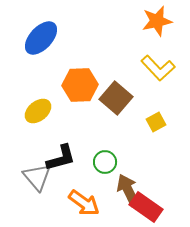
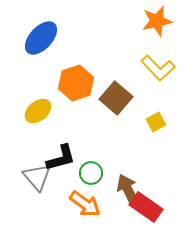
orange hexagon: moved 4 px left, 2 px up; rotated 16 degrees counterclockwise
green circle: moved 14 px left, 11 px down
orange arrow: moved 1 px right, 1 px down
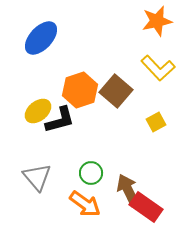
orange hexagon: moved 4 px right, 7 px down
brown square: moved 7 px up
black L-shape: moved 1 px left, 38 px up
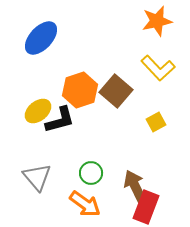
brown arrow: moved 7 px right, 4 px up
red rectangle: rotated 76 degrees clockwise
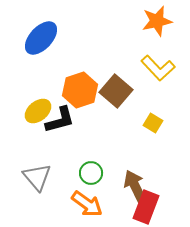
yellow square: moved 3 px left, 1 px down; rotated 30 degrees counterclockwise
orange arrow: moved 2 px right
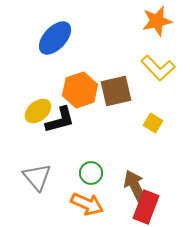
blue ellipse: moved 14 px right
brown square: rotated 36 degrees clockwise
orange arrow: rotated 12 degrees counterclockwise
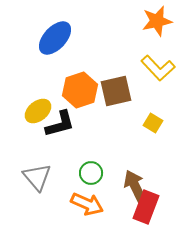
black L-shape: moved 4 px down
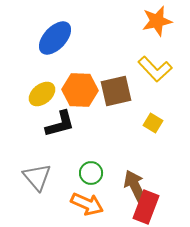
yellow L-shape: moved 3 px left, 1 px down
orange hexagon: rotated 20 degrees clockwise
yellow ellipse: moved 4 px right, 17 px up
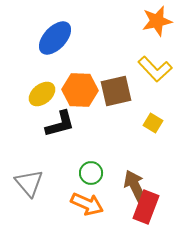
gray triangle: moved 8 px left, 6 px down
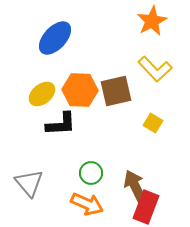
orange star: moved 5 px left; rotated 16 degrees counterclockwise
black L-shape: moved 1 px right; rotated 12 degrees clockwise
